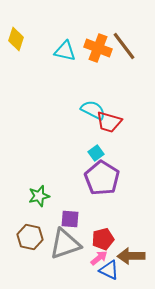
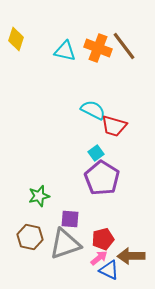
red trapezoid: moved 5 px right, 4 px down
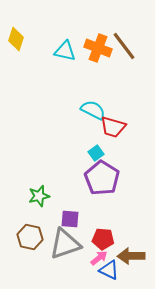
red trapezoid: moved 1 px left, 1 px down
red pentagon: rotated 20 degrees clockwise
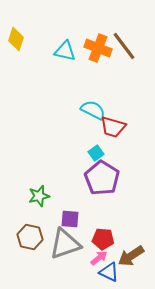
brown arrow: rotated 32 degrees counterclockwise
blue triangle: moved 2 px down
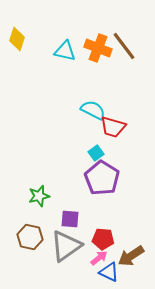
yellow diamond: moved 1 px right
gray triangle: moved 1 px right, 2 px down; rotated 16 degrees counterclockwise
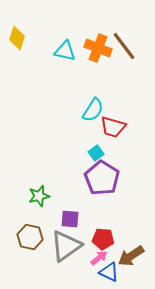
yellow diamond: moved 1 px up
cyan semicircle: rotated 95 degrees clockwise
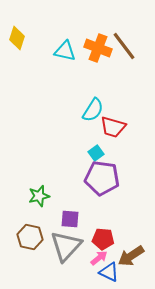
purple pentagon: rotated 24 degrees counterclockwise
gray triangle: rotated 12 degrees counterclockwise
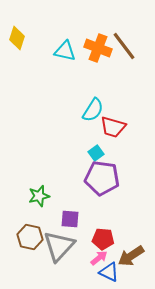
gray triangle: moved 7 px left
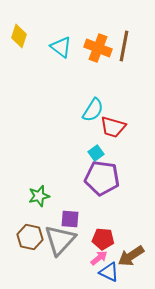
yellow diamond: moved 2 px right, 2 px up
brown line: rotated 48 degrees clockwise
cyan triangle: moved 4 px left, 4 px up; rotated 25 degrees clockwise
gray triangle: moved 1 px right, 6 px up
